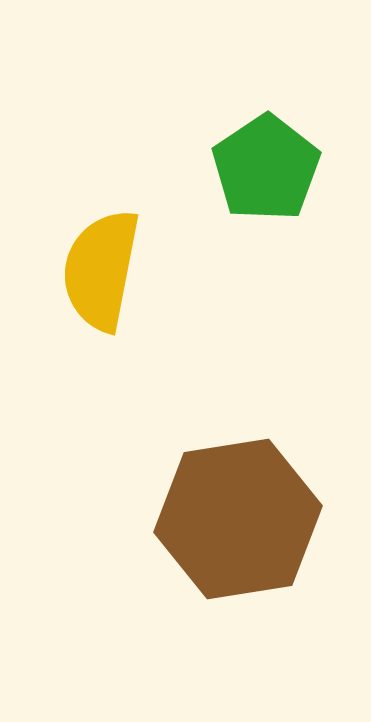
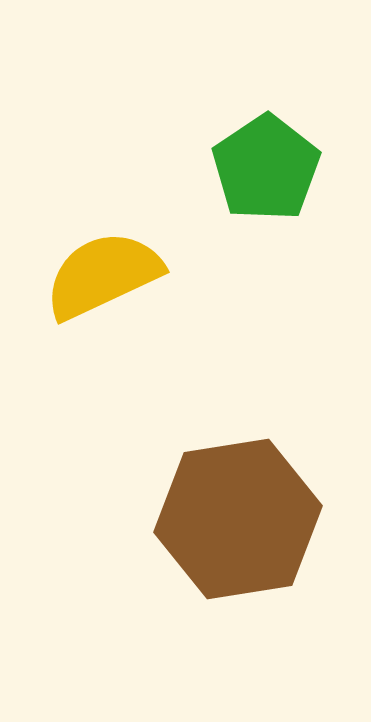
yellow semicircle: moved 2 px right, 5 px down; rotated 54 degrees clockwise
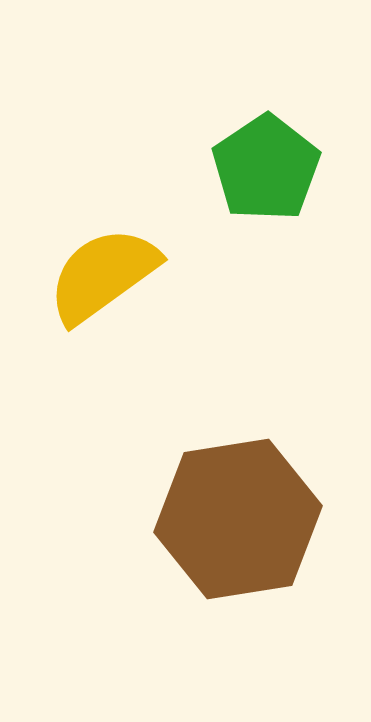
yellow semicircle: rotated 11 degrees counterclockwise
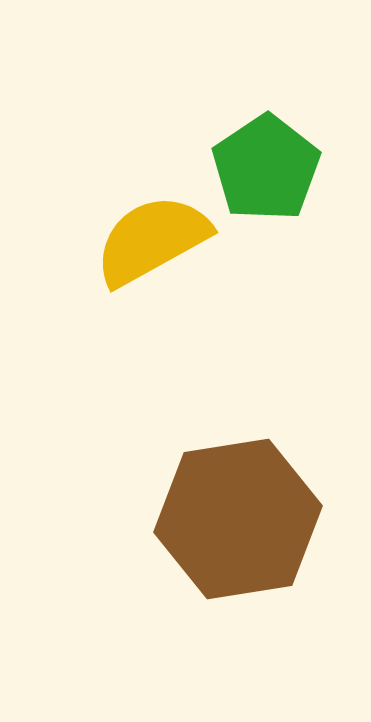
yellow semicircle: moved 49 px right, 35 px up; rotated 7 degrees clockwise
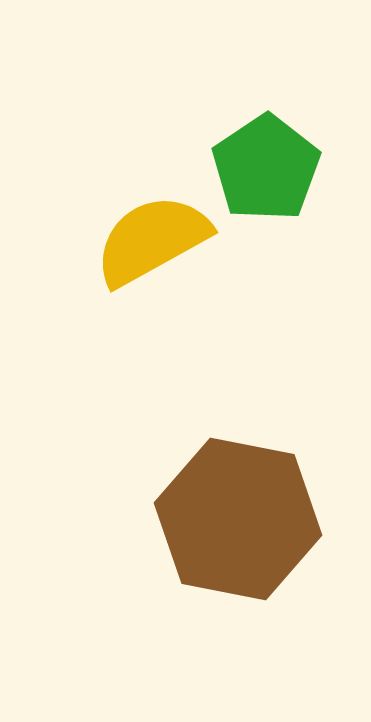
brown hexagon: rotated 20 degrees clockwise
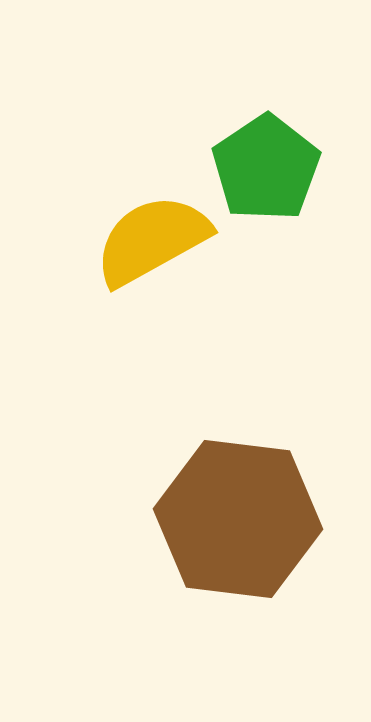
brown hexagon: rotated 4 degrees counterclockwise
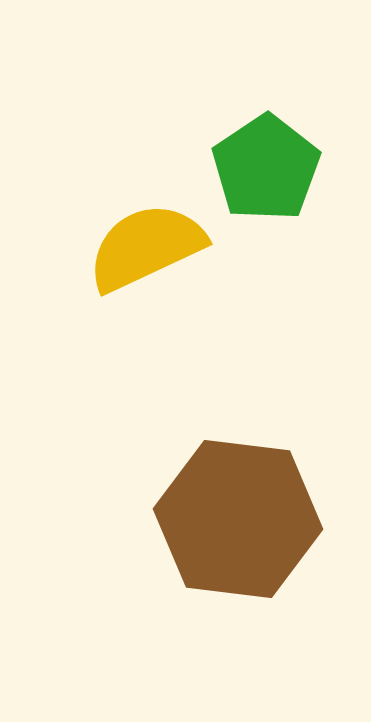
yellow semicircle: moved 6 px left, 7 px down; rotated 4 degrees clockwise
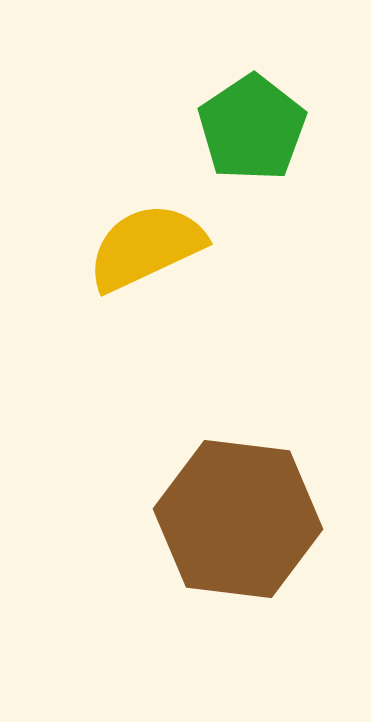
green pentagon: moved 14 px left, 40 px up
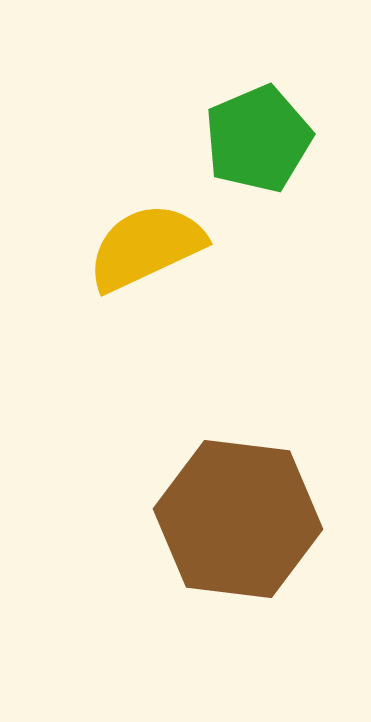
green pentagon: moved 6 px right, 11 px down; rotated 11 degrees clockwise
